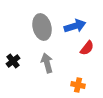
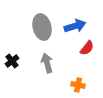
black cross: moved 1 px left
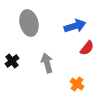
gray ellipse: moved 13 px left, 4 px up
orange cross: moved 1 px left, 1 px up; rotated 24 degrees clockwise
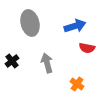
gray ellipse: moved 1 px right
red semicircle: rotated 63 degrees clockwise
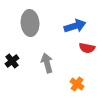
gray ellipse: rotated 10 degrees clockwise
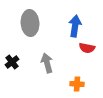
blue arrow: rotated 65 degrees counterclockwise
black cross: moved 1 px down
orange cross: rotated 32 degrees counterclockwise
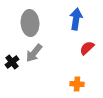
blue arrow: moved 1 px right, 7 px up
red semicircle: rotated 126 degrees clockwise
gray arrow: moved 13 px left, 10 px up; rotated 126 degrees counterclockwise
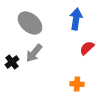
gray ellipse: rotated 45 degrees counterclockwise
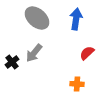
gray ellipse: moved 7 px right, 5 px up
red semicircle: moved 5 px down
